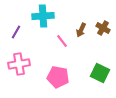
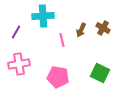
pink line: moved 1 px up; rotated 24 degrees clockwise
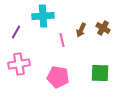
green square: rotated 24 degrees counterclockwise
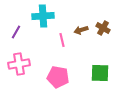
brown arrow: rotated 48 degrees clockwise
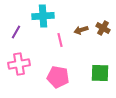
pink line: moved 2 px left
